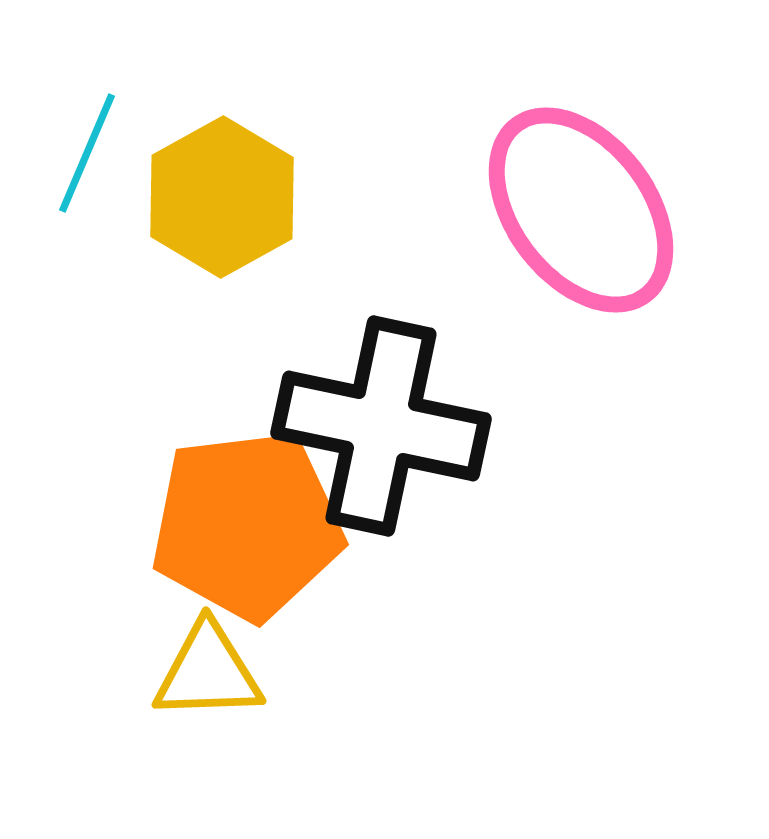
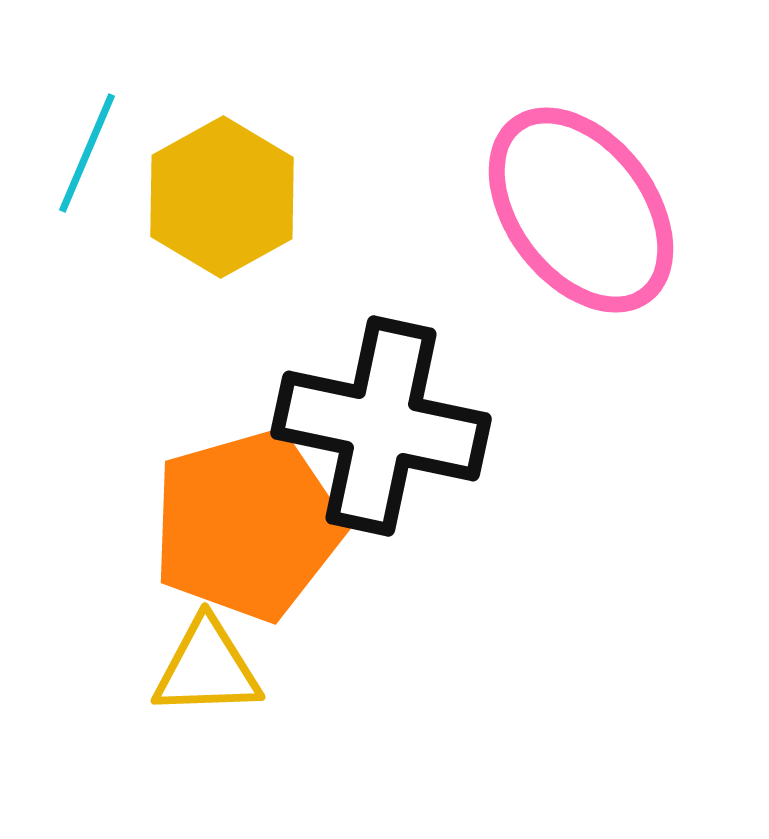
orange pentagon: rotated 9 degrees counterclockwise
yellow triangle: moved 1 px left, 4 px up
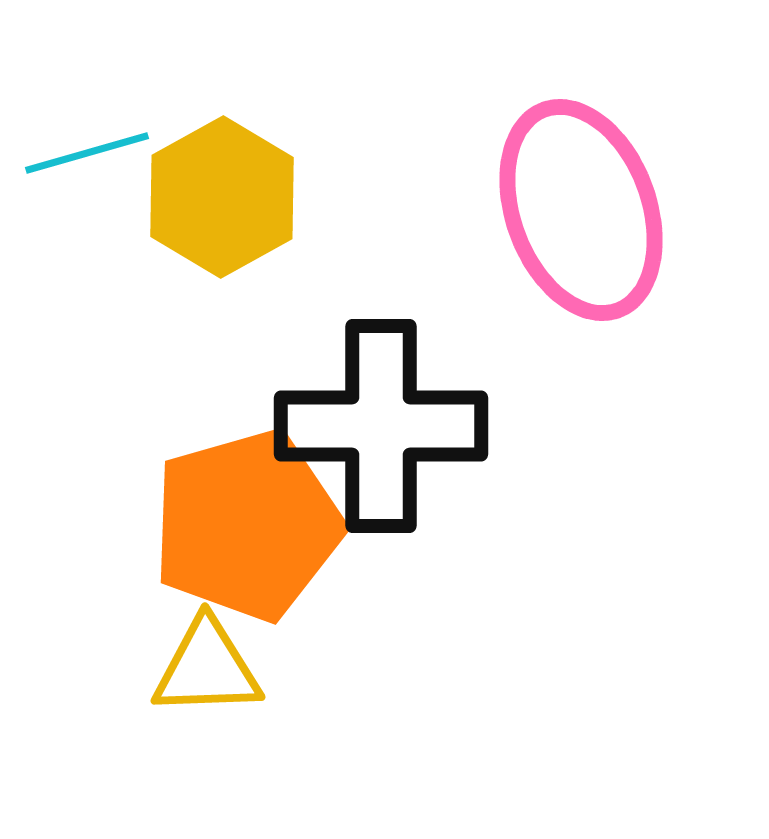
cyan line: rotated 51 degrees clockwise
pink ellipse: rotated 17 degrees clockwise
black cross: rotated 12 degrees counterclockwise
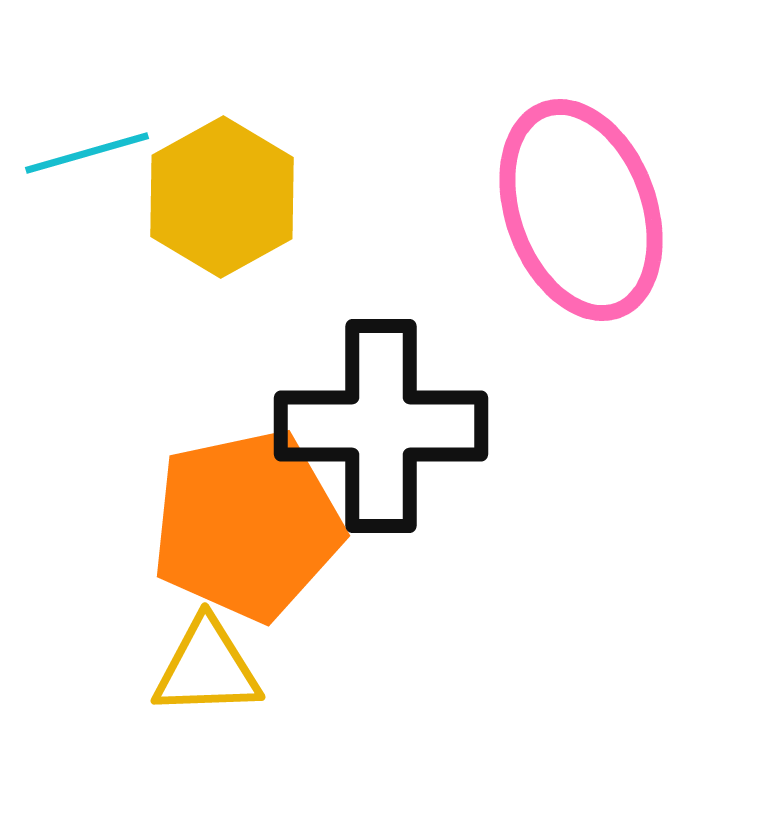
orange pentagon: rotated 4 degrees clockwise
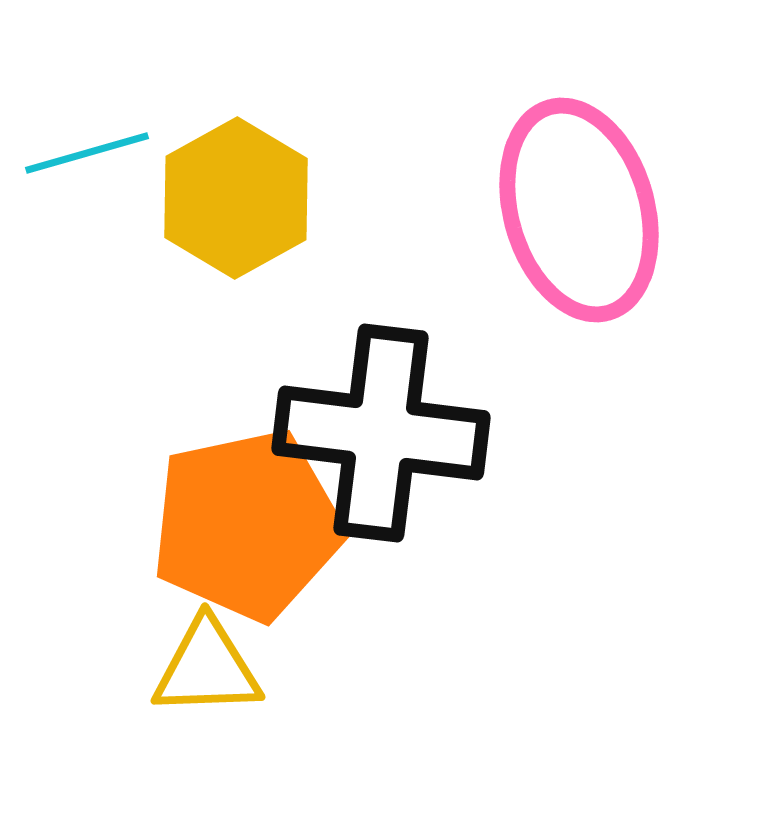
yellow hexagon: moved 14 px right, 1 px down
pink ellipse: moved 2 px left; rotated 4 degrees clockwise
black cross: moved 7 px down; rotated 7 degrees clockwise
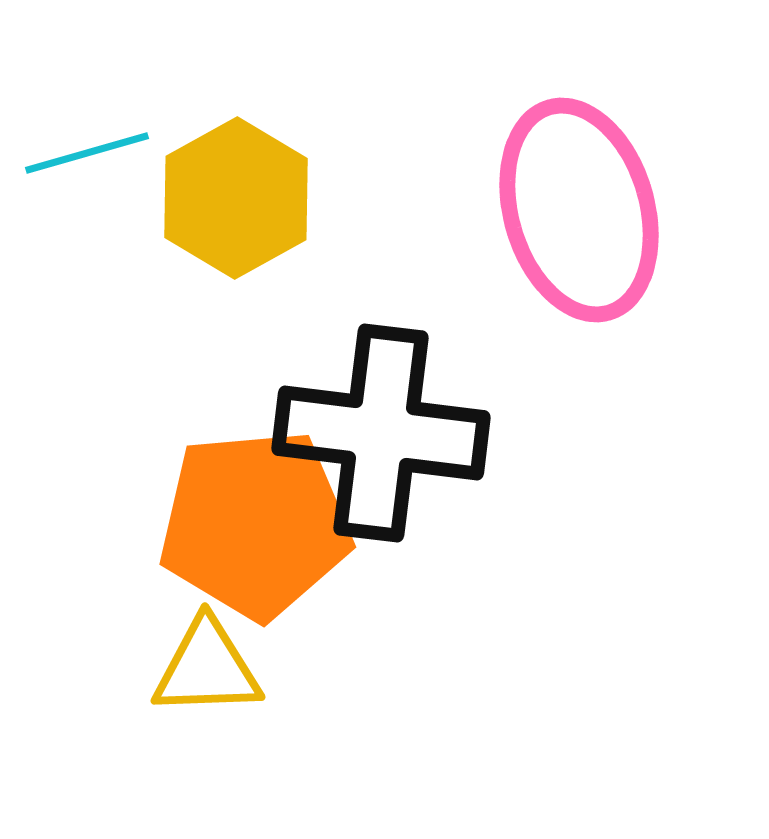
orange pentagon: moved 8 px right, 1 px up; rotated 7 degrees clockwise
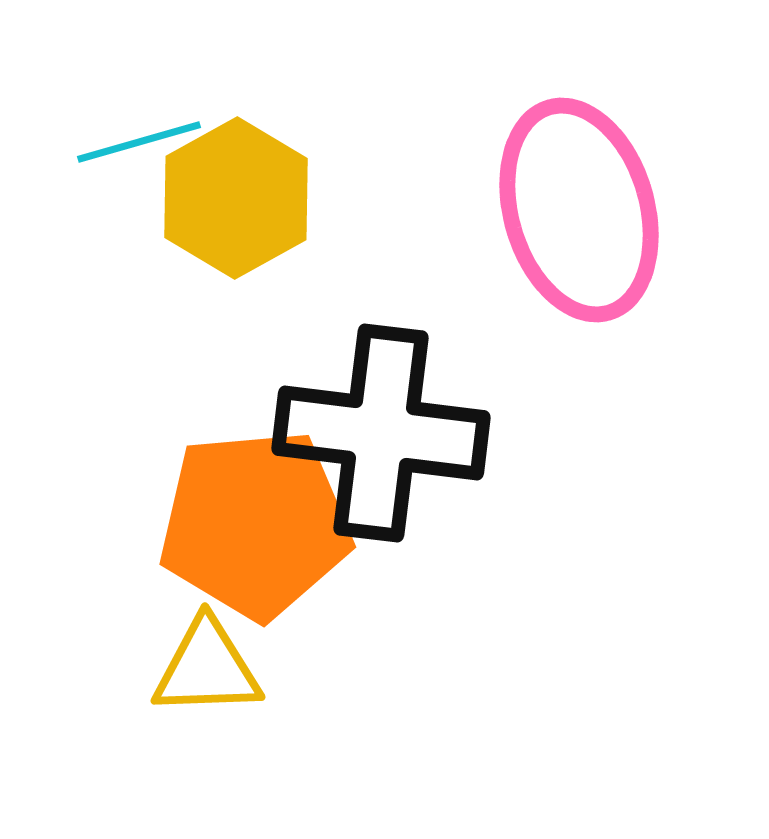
cyan line: moved 52 px right, 11 px up
